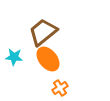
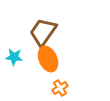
brown trapezoid: rotated 16 degrees counterclockwise
orange ellipse: rotated 15 degrees clockwise
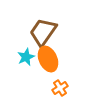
cyan star: moved 12 px right; rotated 30 degrees counterclockwise
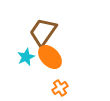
orange ellipse: moved 2 px right, 2 px up; rotated 20 degrees counterclockwise
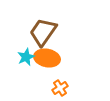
orange ellipse: moved 3 px left, 1 px down; rotated 35 degrees counterclockwise
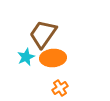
brown trapezoid: moved 2 px down
orange ellipse: moved 6 px right; rotated 15 degrees counterclockwise
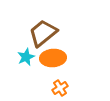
brown trapezoid: moved 1 px up; rotated 16 degrees clockwise
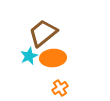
cyan star: moved 3 px right, 1 px up
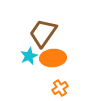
brown trapezoid: rotated 16 degrees counterclockwise
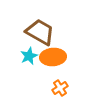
brown trapezoid: moved 3 px left, 1 px up; rotated 84 degrees clockwise
orange ellipse: moved 1 px up
